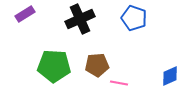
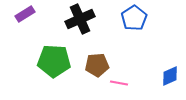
blue pentagon: rotated 20 degrees clockwise
green pentagon: moved 5 px up
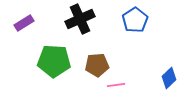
purple rectangle: moved 1 px left, 9 px down
blue pentagon: moved 1 px right, 2 px down
blue diamond: moved 1 px left, 2 px down; rotated 20 degrees counterclockwise
pink line: moved 3 px left, 2 px down; rotated 18 degrees counterclockwise
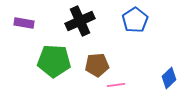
black cross: moved 2 px down
purple rectangle: rotated 42 degrees clockwise
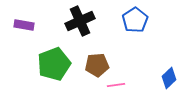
purple rectangle: moved 2 px down
green pentagon: moved 3 px down; rotated 24 degrees counterclockwise
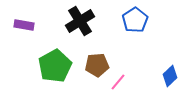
black cross: rotated 8 degrees counterclockwise
green pentagon: moved 1 px right, 2 px down; rotated 8 degrees counterclockwise
blue diamond: moved 1 px right, 2 px up
pink line: moved 2 px right, 3 px up; rotated 42 degrees counterclockwise
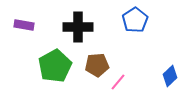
black cross: moved 2 px left, 6 px down; rotated 32 degrees clockwise
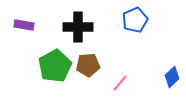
blue pentagon: rotated 10 degrees clockwise
brown pentagon: moved 9 px left
blue diamond: moved 2 px right, 1 px down
pink line: moved 2 px right, 1 px down
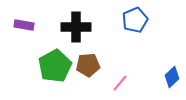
black cross: moved 2 px left
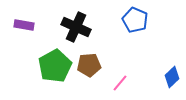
blue pentagon: rotated 25 degrees counterclockwise
black cross: rotated 24 degrees clockwise
brown pentagon: moved 1 px right
